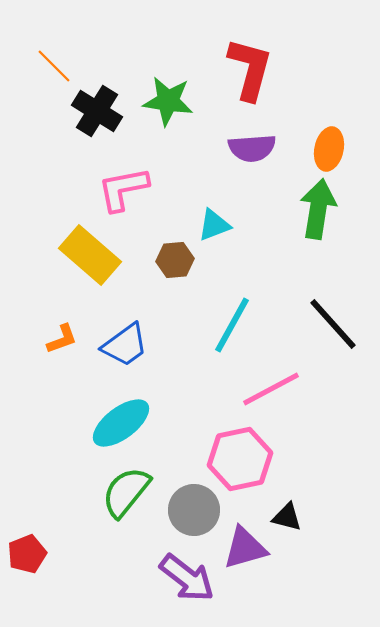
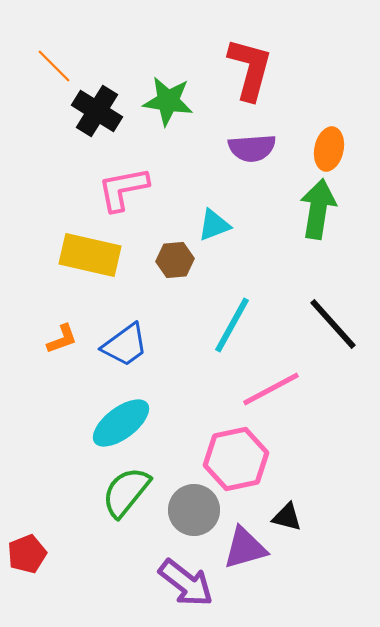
yellow rectangle: rotated 28 degrees counterclockwise
pink hexagon: moved 4 px left
purple arrow: moved 1 px left, 5 px down
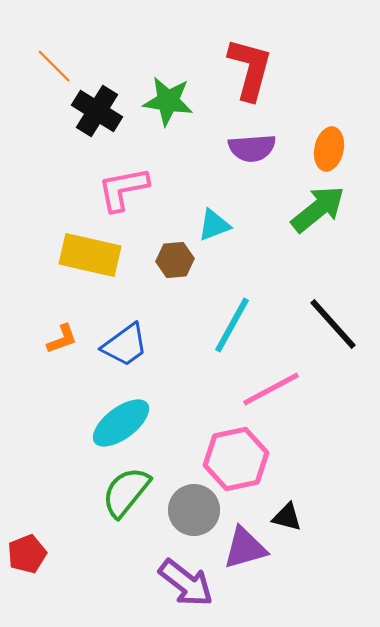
green arrow: rotated 42 degrees clockwise
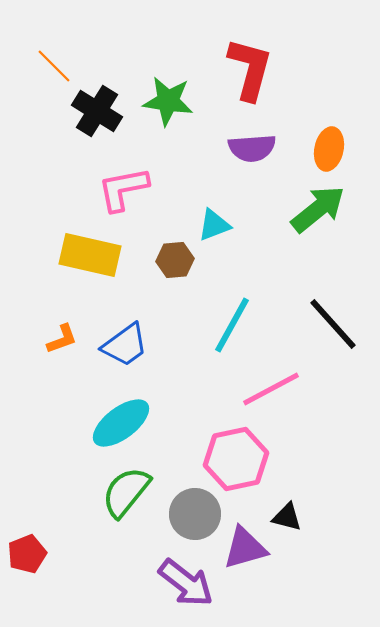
gray circle: moved 1 px right, 4 px down
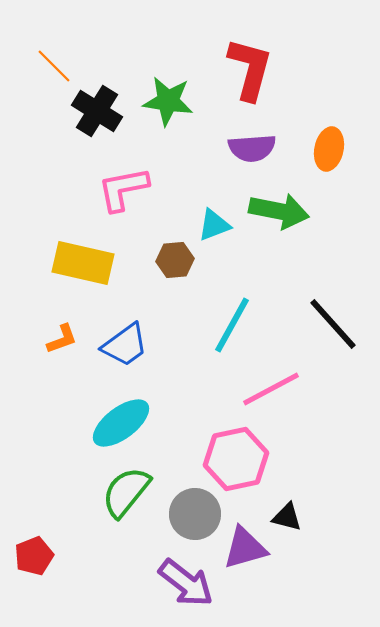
green arrow: moved 39 px left, 2 px down; rotated 50 degrees clockwise
yellow rectangle: moved 7 px left, 8 px down
red pentagon: moved 7 px right, 2 px down
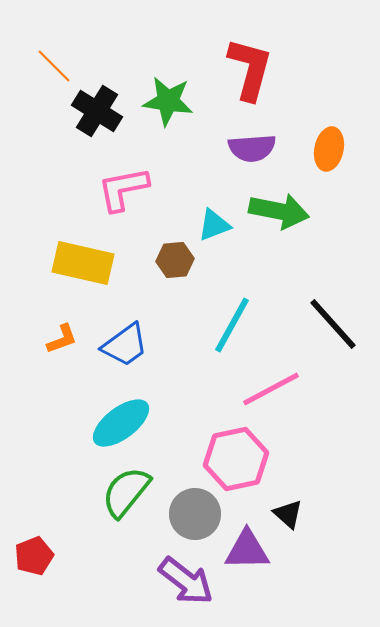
black triangle: moved 1 px right, 3 px up; rotated 28 degrees clockwise
purple triangle: moved 2 px right, 2 px down; rotated 15 degrees clockwise
purple arrow: moved 2 px up
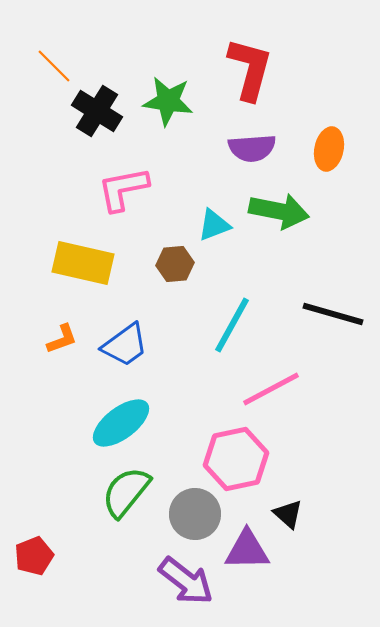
brown hexagon: moved 4 px down
black line: moved 10 px up; rotated 32 degrees counterclockwise
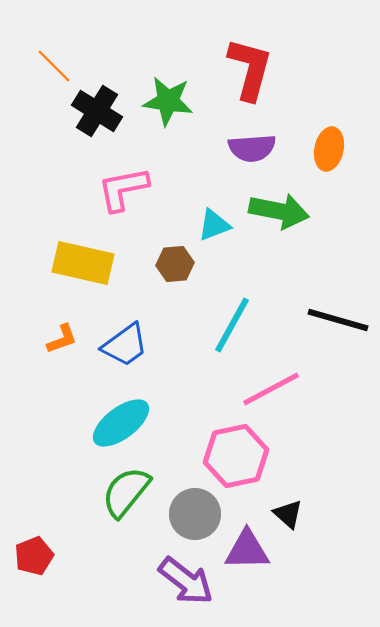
black line: moved 5 px right, 6 px down
pink hexagon: moved 3 px up
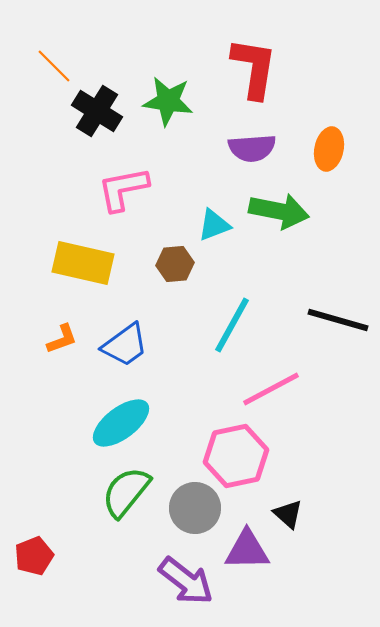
red L-shape: moved 4 px right, 1 px up; rotated 6 degrees counterclockwise
gray circle: moved 6 px up
